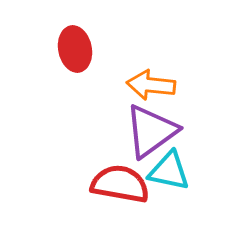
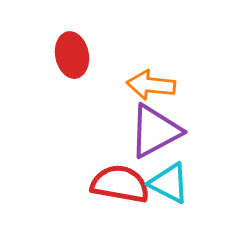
red ellipse: moved 3 px left, 6 px down
purple triangle: moved 4 px right; rotated 8 degrees clockwise
cyan triangle: moved 12 px down; rotated 15 degrees clockwise
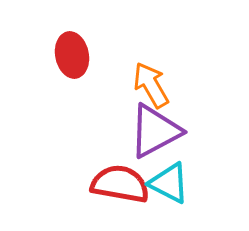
orange arrow: rotated 54 degrees clockwise
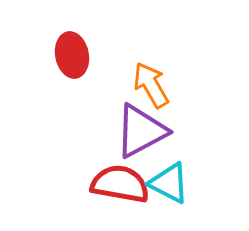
purple triangle: moved 14 px left
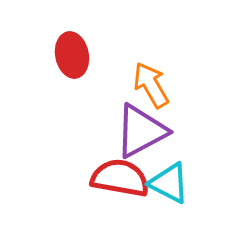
red semicircle: moved 6 px up
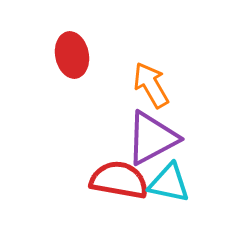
purple triangle: moved 11 px right, 7 px down
red semicircle: moved 1 px left, 2 px down
cyan triangle: rotated 15 degrees counterclockwise
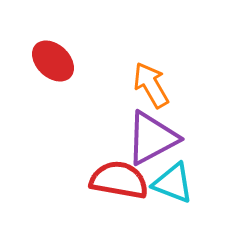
red ellipse: moved 19 px left, 6 px down; rotated 36 degrees counterclockwise
cyan triangle: moved 4 px right; rotated 9 degrees clockwise
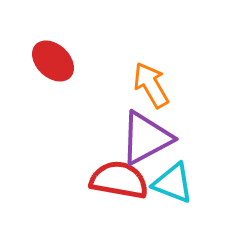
purple triangle: moved 6 px left
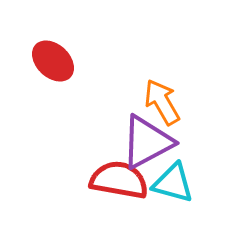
orange arrow: moved 11 px right, 17 px down
purple triangle: moved 1 px right, 4 px down
cyan triangle: rotated 6 degrees counterclockwise
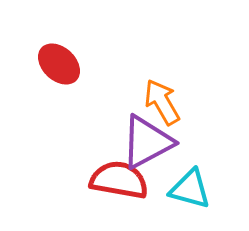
red ellipse: moved 6 px right, 3 px down
cyan triangle: moved 17 px right, 6 px down
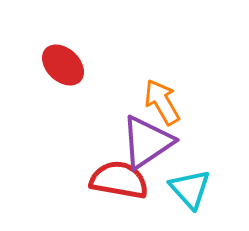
red ellipse: moved 4 px right, 1 px down
purple triangle: rotated 6 degrees counterclockwise
cyan triangle: rotated 33 degrees clockwise
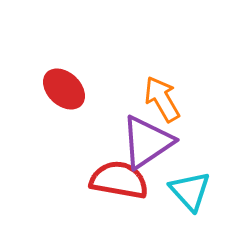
red ellipse: moved 1 px right, 24 px down
orange arrow: moved 3 px up
cyan triangle: moved 2 px down
